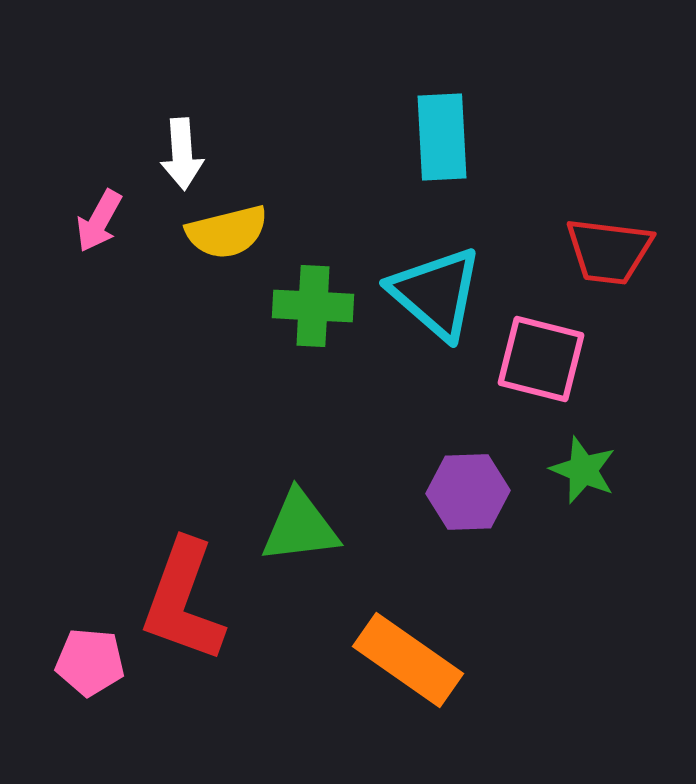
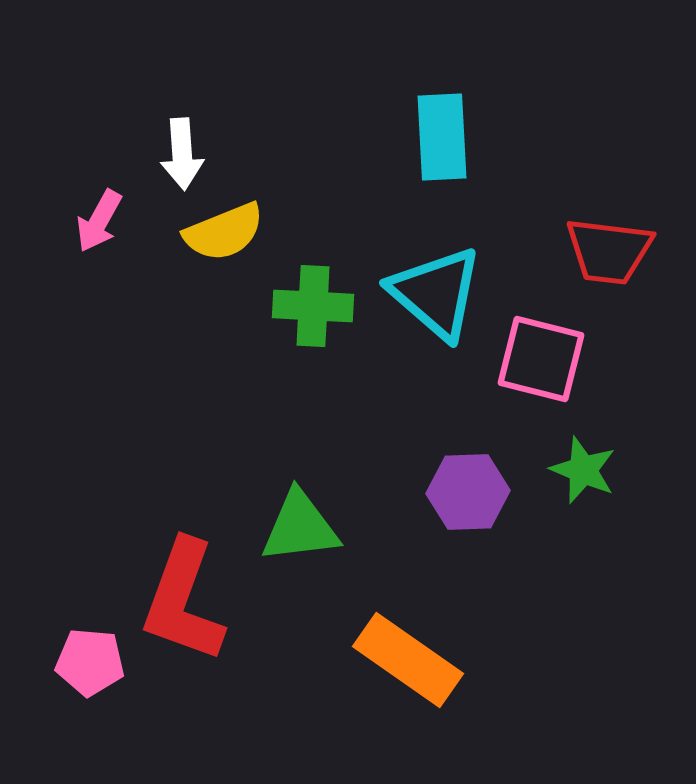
yellow semicircle: moved 3 px left; rotated 8 degrees counterclockwise
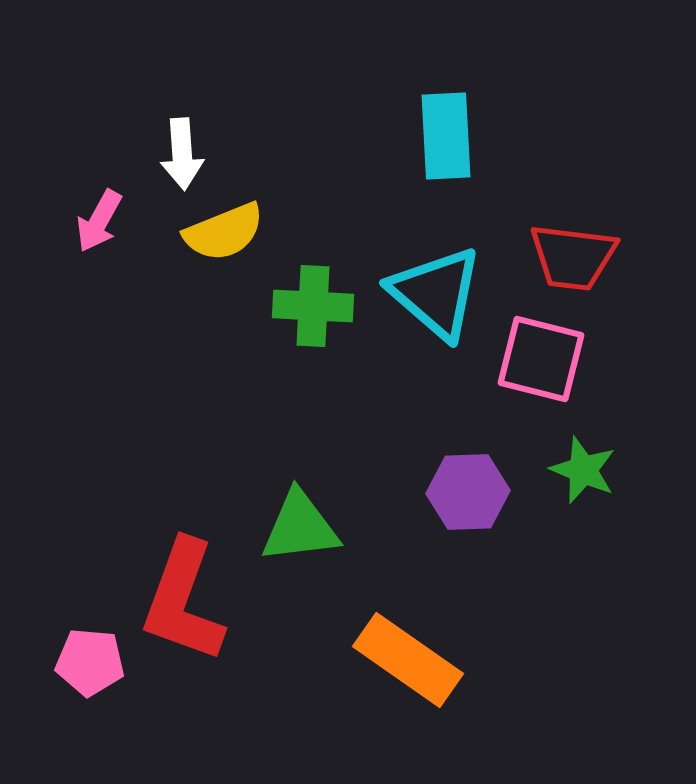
cyan rectangle: moved 4 px right, 1 px up
red trapezoid: moved 36 px left, 6 px down
